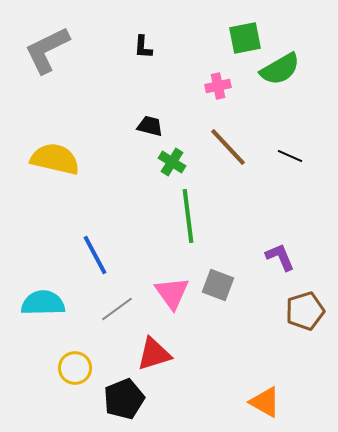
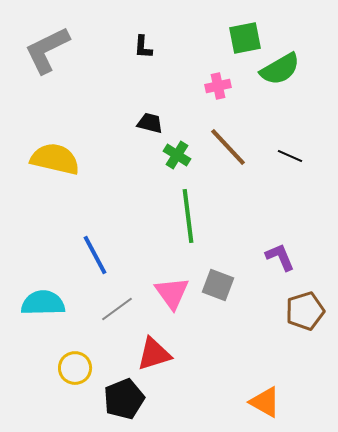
black trapezoid: moved 3 px up
green cross: moved 5 px right, 7 px up
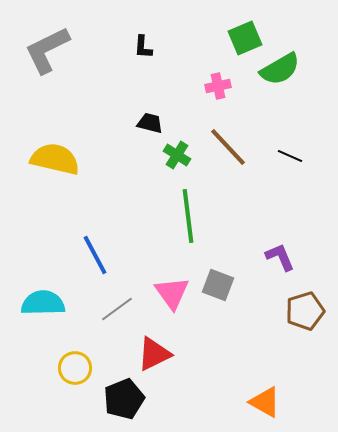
green square: rotated 12 degrees counterclockwise
red triangle: rotated 9 degrees counterclockwise
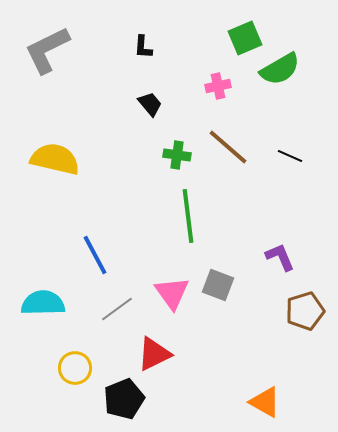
black trapezoid: moved 19 px up; rotated 36 degrees clockwise
brown line: rotated 6 degrees counterclockwise
green cross: rotated 24 degrees counterclockwise
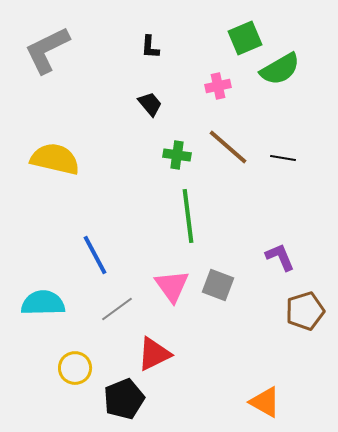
black L-shape: moved 7 px right
black line: moved 7 px left, 2 px down; rotated 15 degrees counterclockwise
pink triangle: moved 7 px up
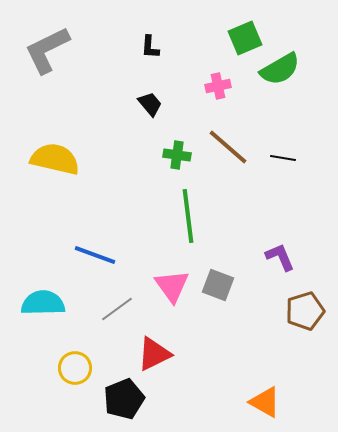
blue line: rotated 42 degrees counterclockwise
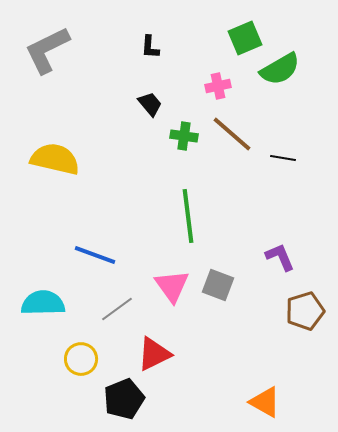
brown line: moved 4 px right, 13 px up
green cross: moved 7 px right, 19 px up
yellow circle: moved 6 px right, 9 px up
